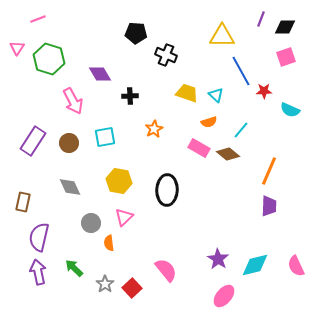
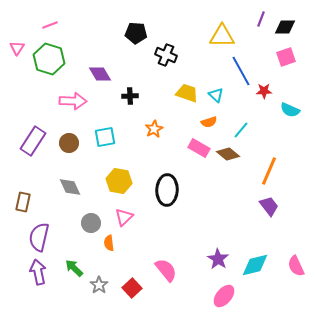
pink line at (38, 19): moved 12 px right, 6 px down
pink arrow at (73, 101): rotated 60 degrees counterclockwise
purple trapezoid at (269, 206): rotated 40 degrees counterclockwise
gray star at (105, 284): moved 6 px left, 1 px down
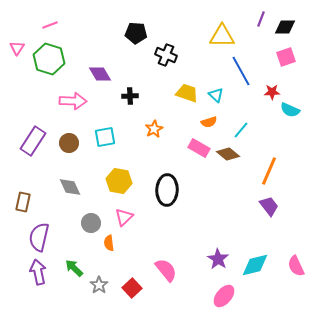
red star at (264, 91): moved 8 px right, 1 px down
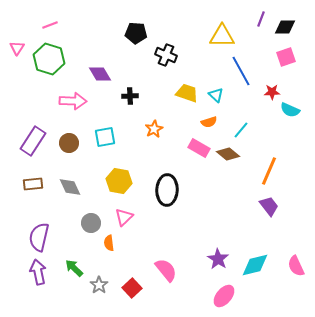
brown rectangle at (23, 202): moved 10 px right, 18 px up; rotated 72 degrees clockwise
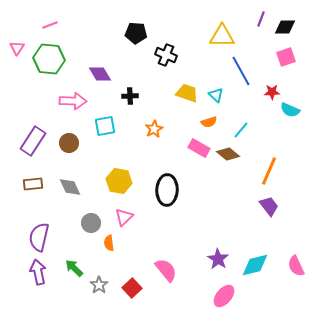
green hexagon at (49, 59): rotated 12 degrees counterclockwise
cyan square at (105, 137): moved 11 px up
